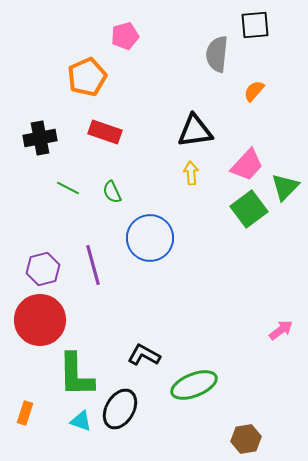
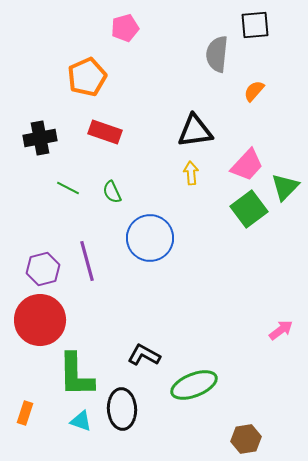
pink pentagon: moved 8 px up
purple line: moved 6 px left, 4 px up
black ellipse: moved 2 px right; rotated 33 degrees counterclockwise
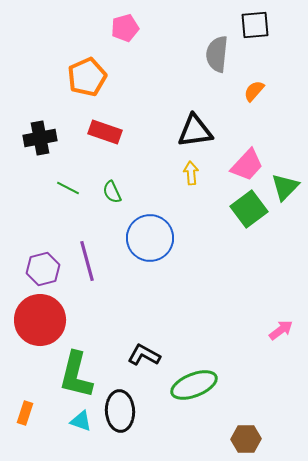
green L-shape: rotated 15 degrees clockwise
black ellipse: moved 2 px left, 2 px down
brown hexagon: rotated 8 degrees clockwise
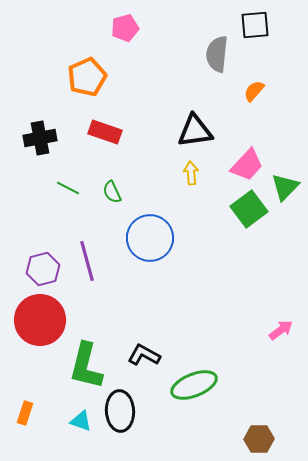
green L-shape: moved 10 px right, 9 px up
brown hexagon: moved 13 px right
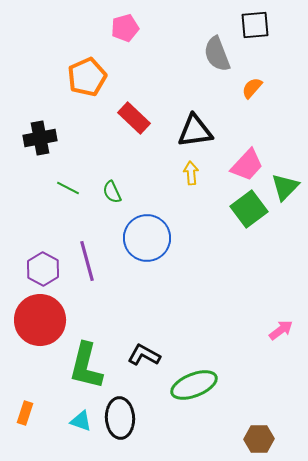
gray semicircle: rotated 27 degrees counterclockwise
orange semicircle: moved 2 px left, 3 px up
red rectangle: moved 29 px right, 14 px up; rotated 24 degrees clockwise
blue circle: moved 3 px left
purple hexagon: rotated 16 degrees counterclockwise
black ellipse: moved 7 px down
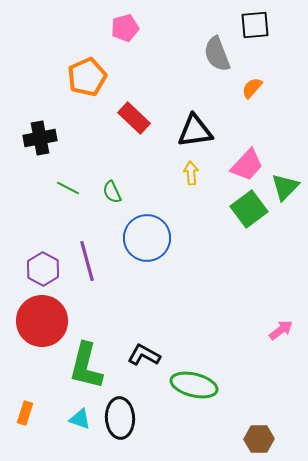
red circle: moved 2 px right, 1 px down
green ellipse: rotated 36 degrees clockwise
cyan triangle: moved 1 px left, 2 px up
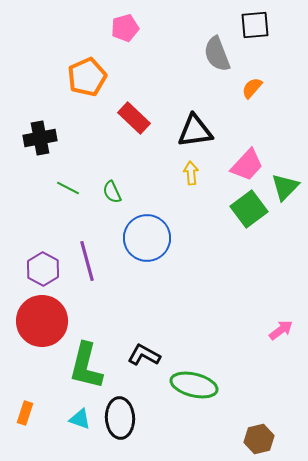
brown hexagon: rotated 12 degrees counterclockwise
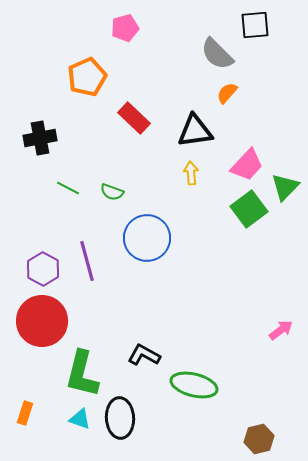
gray semicircle: rotated 24 degrees counterclockwise
orange semicircle: moved 25 px left, 5 px down
green semicircle: rotated 45 degrees counterclockwise
green L-shape: moved 4 px left, 8 px down
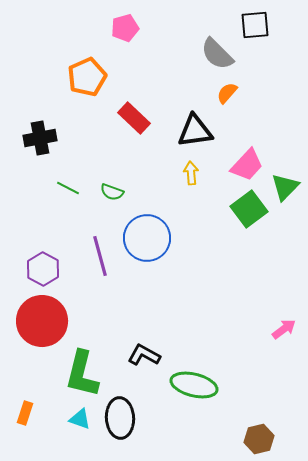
purple line: moved 13 px right, 5 px up
pink arrow: moved 3 px right, 1 px up
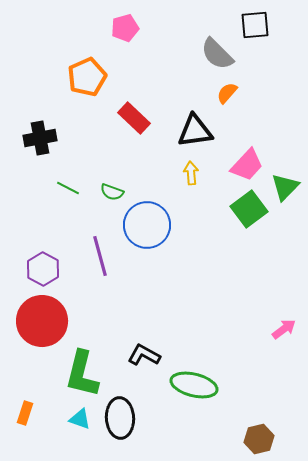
blue circle: moved 13 px up
